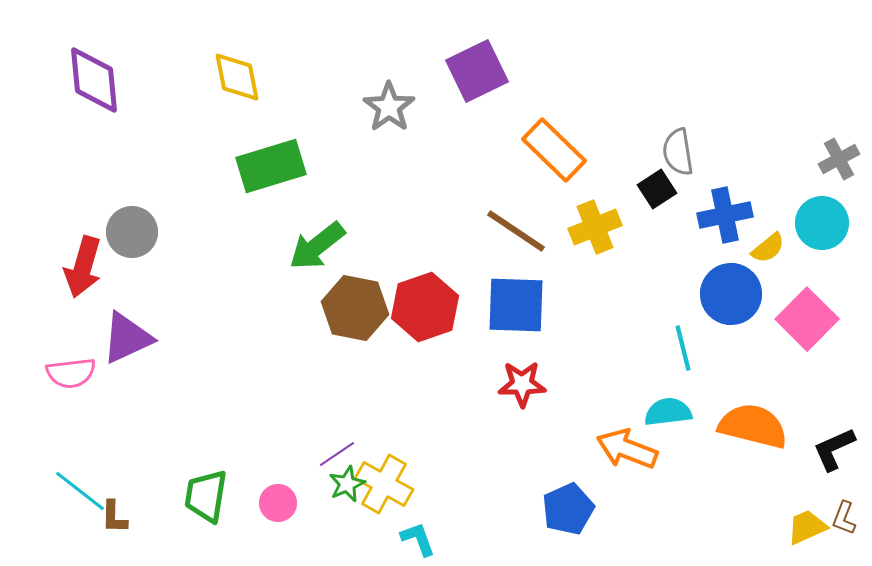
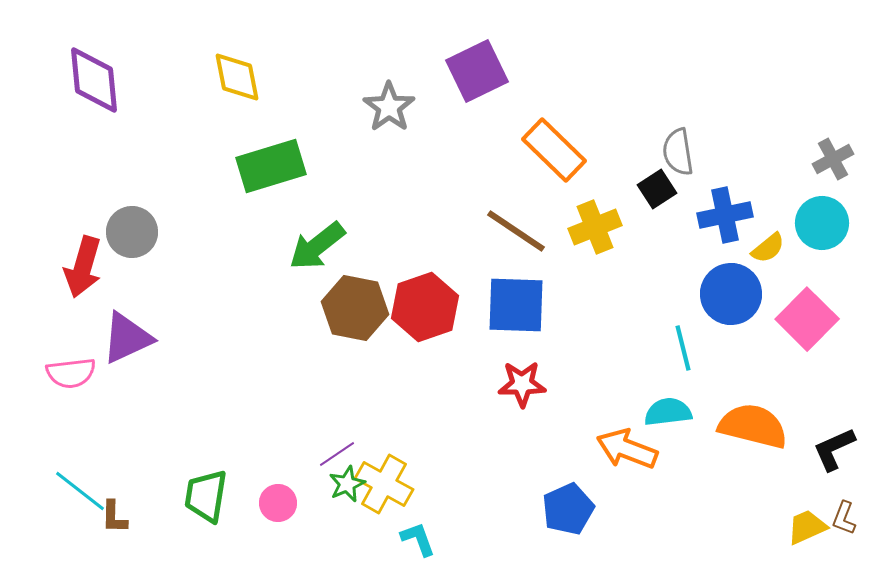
gray cross at (839, 159): moved 6 px left
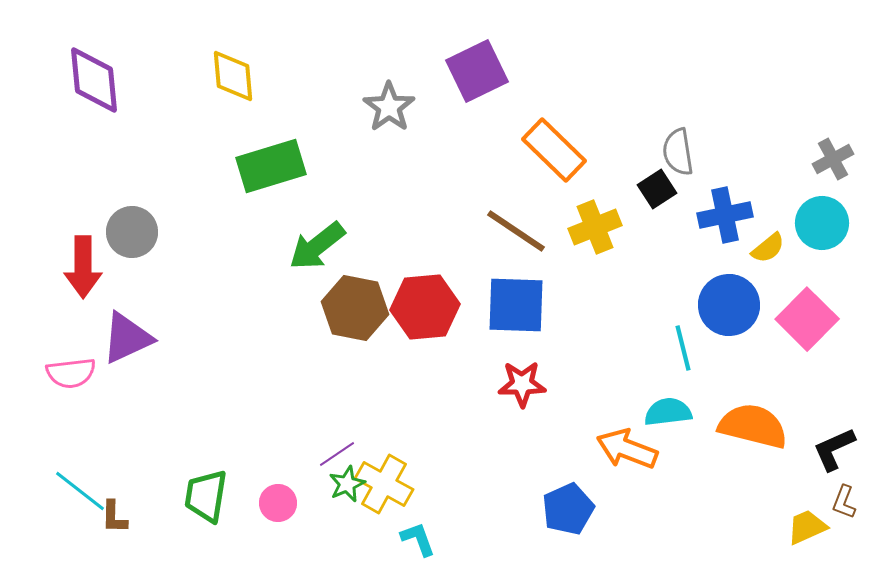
yellow diamond at (237, 77): moved 4 px left, 1 px up; rotated 6 degrees clockwise
red arrow at (83, 267): rotated 16 degrees counterclockwise
blue circle at (731, 294): moved 2 px left, 11 px down
red hexagon at (425, 307): rotated 14 degrees clockwise
brown L-shape at (844, 518): moved 16 px up
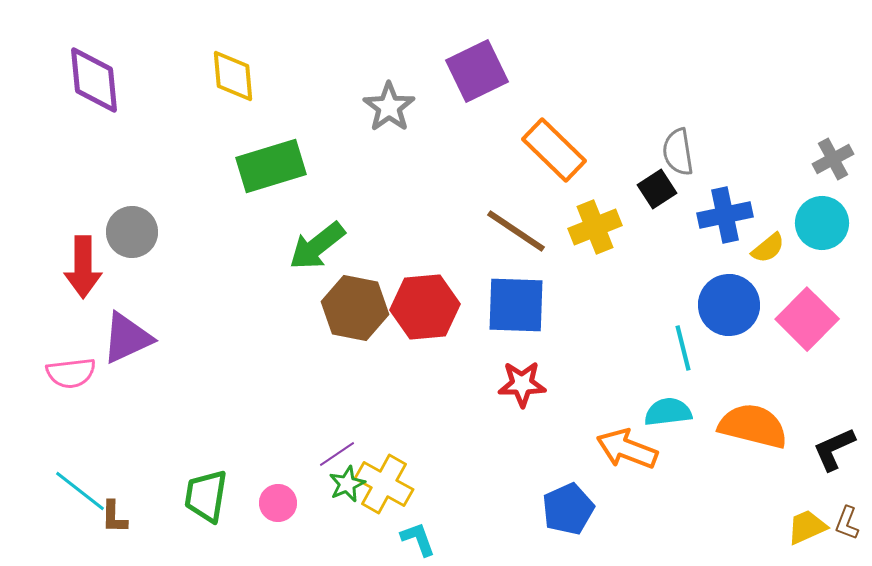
brown L-shape at (844, 502): moved 3 px right, 21 px down
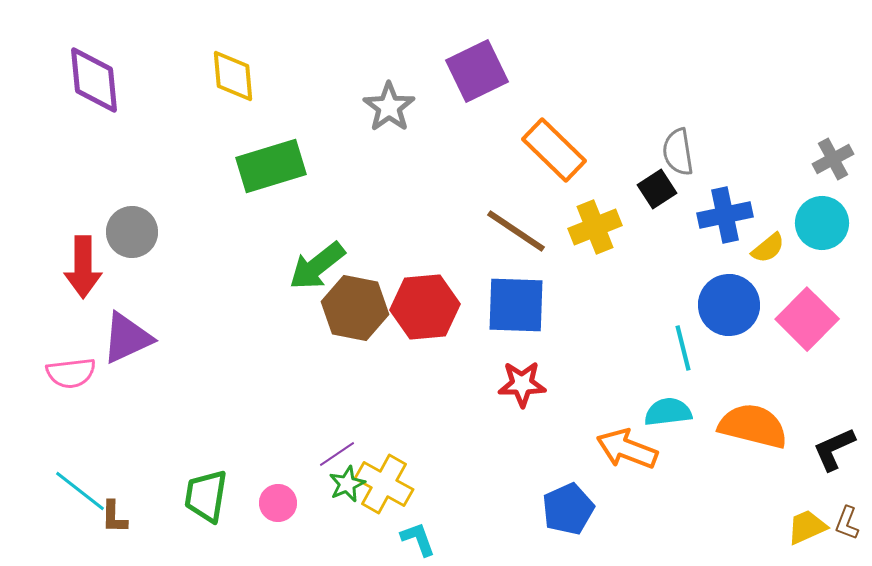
green arrow at (317, 246): moved 20 px down
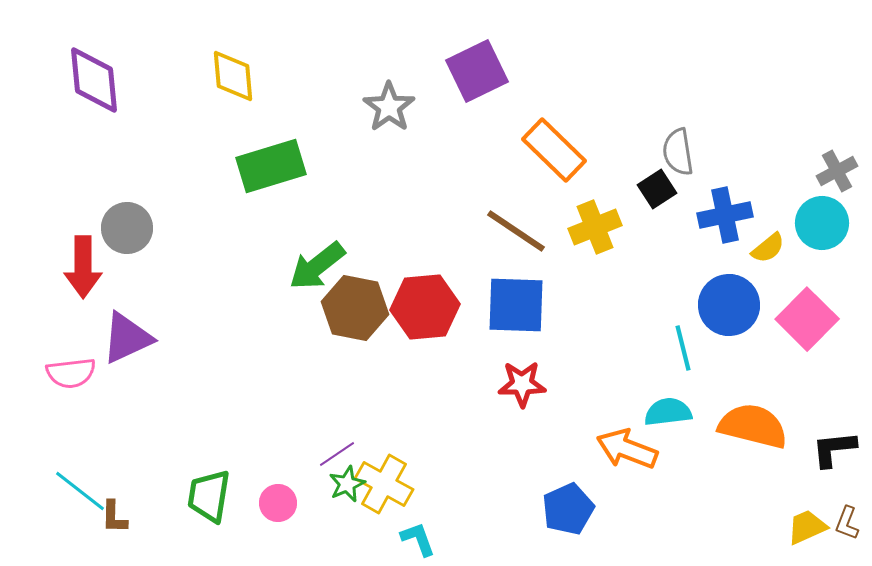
gray cross at (833, 159): moved 4 px right, 12 px down
gray circle at (132, 232): moved 5 px left, 4 px up
black L-shape at (834, 449): rotated 18 degrees clockwise
green trapezoid at (206, 496): moved 3 px right
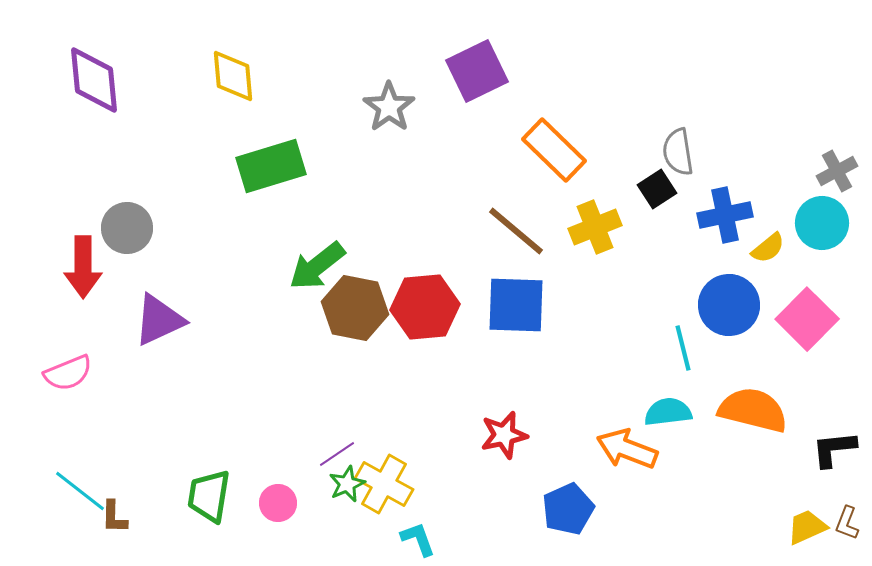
brown line at (516, 231): rotated 6 degrees clockwise
purple triangle at (127, 338): moved 32 px right, 18 px up
pink semicircle at (71, 373): moved 3 px left; rotated 15 degrees counterclockwise
red star at (522, 384): moved 18 px left, 51 px down; rotated 12 degrees counterclockwise
orange semicircle at (753, 426): moved 16 px up
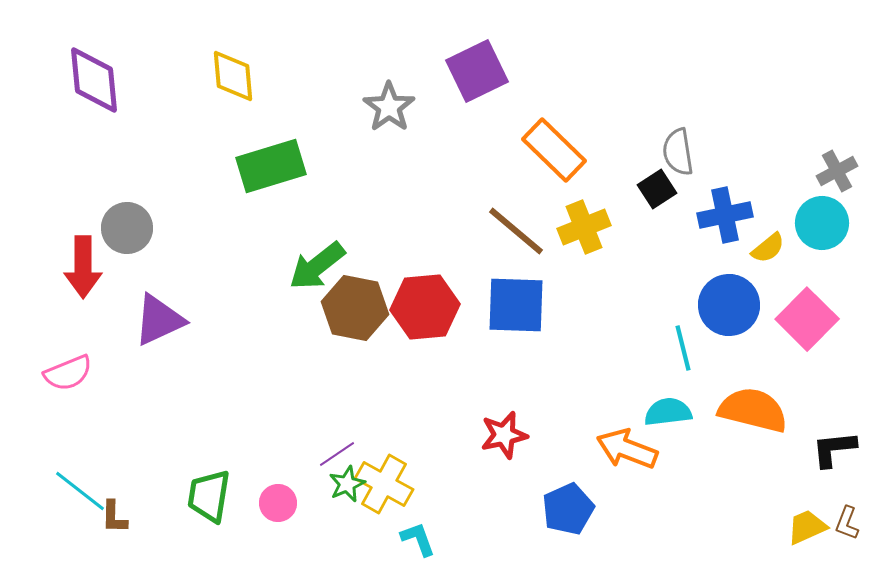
yellow cross at (595, 227): moved 11 px left
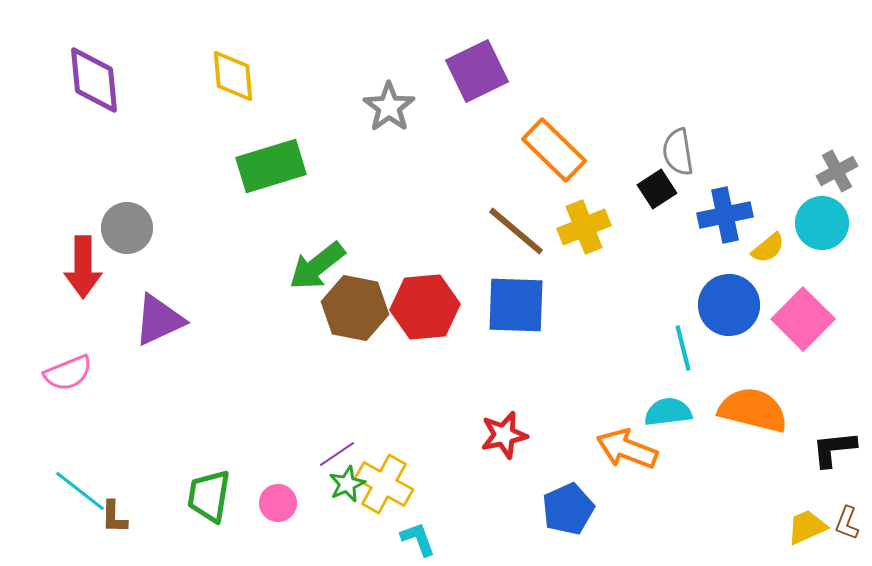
pink square at (807, 319): moved 4 px left
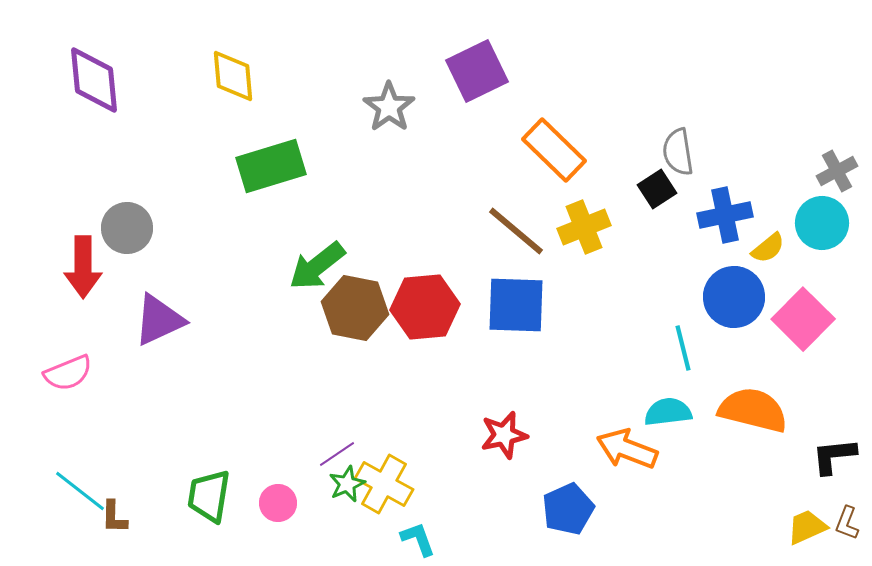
blue circle at (729, 305): moved 5 px right, 8 px up
black L-shape at (834, 449): moved 7 px down
